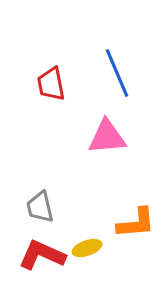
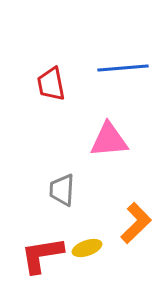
blue line: moved 6 px right, 5 px up; rotated 72 degrees counterclockwise
pink triangle: moved 2 px right, 3 px down
gray trapezoid: moved 22 px right, 17 px up; rotated 16 degrees clockwise
orange L-shape: rotated 39 degrees counterclockwise
red L-shape: rotated 33 degrees counterclockwise
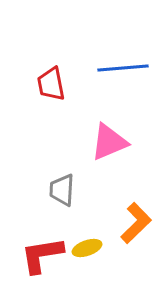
pink triangle: moved 2 px down; rotated 18 degrees counterclockwise
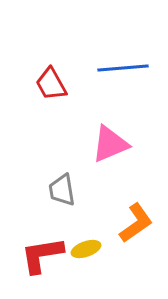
red trapezoid: rotated 18 degrees counterclockwise
pink triangle: moved 1 px right, 2 px down
gray trapezoid: rotated 12 degrees counterclockwise
orange L-shape: rotated 9 degrees clockwise
yellow ellipse: moved 1 px left, 1 px down
